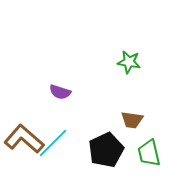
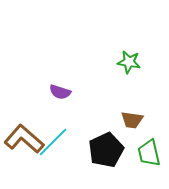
cyan line: moved 1 px up
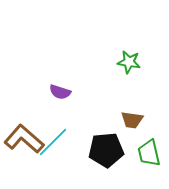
black pentagon: rotated 20 degrees clockwise
